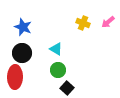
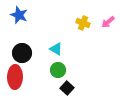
blue star: moved 4 px left, 12 px up
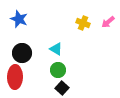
blue star: moved 4 px down
black square: moved 5 px left
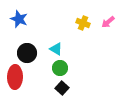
black circle: moved 5 px right
green circle: moved 2 px right, 2 px up
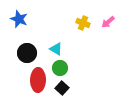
red ellipse: moved 23 px right, 3 px down
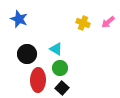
black circle: moved 1 px down
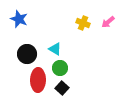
cyan triangle: moved 1 px left
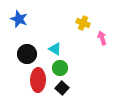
pink arrow: moved 6 px left, 16 px down; rotated 112 degrees clockwise
